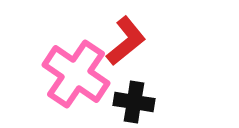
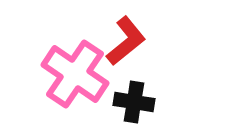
pink cross: moved 1 px left
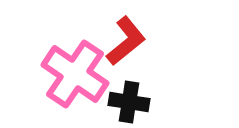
black cross: moved 5 px left
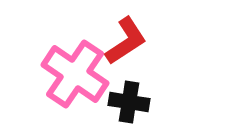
red L-shape: rotated 6 degrees clockwise
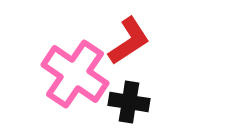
red L-shape: moved 3 px right
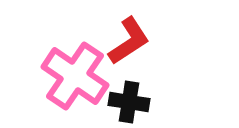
pink cross: moved 2 px down
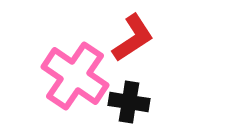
red L-shape: moved 4 px right, 3 px up
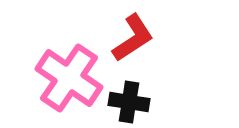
pink cross: moved 6 px left, 2 px down
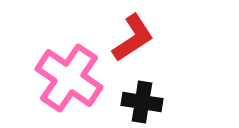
black cross: moved 13 px right
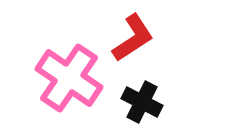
black cross: rotated 18 degrees clockwise
